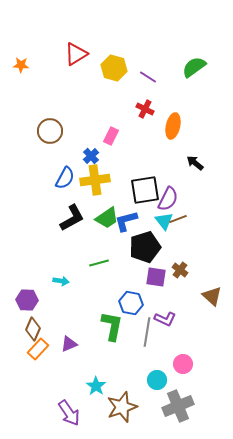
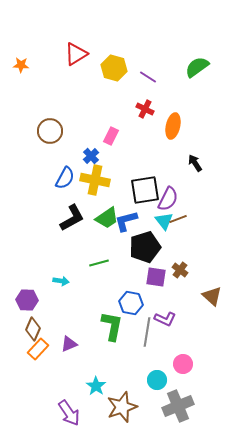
green semicircle: moved 3 px right
black arrow: rotated 18 degrees clockwise
yellow cross: rotated 20 degrees clockwise
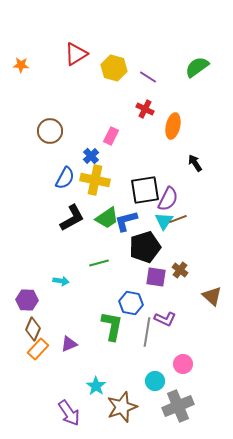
cyan triangle: rotated 12 degrees clockwise
cyan circle: moved 2 px left, 1 px down
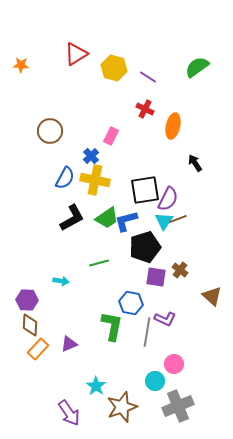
brown diamond: moved 3 px left, 4 px up; rotated 20 degrees counterclockwise
pink circle: moved 9 px left
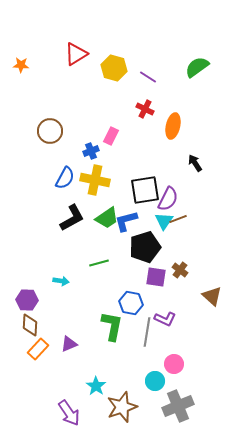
blue cross: moved 5 px up; rotated 21 degrees clockwise
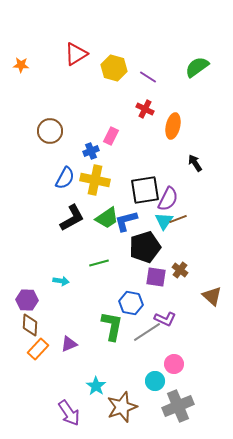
gray line: rotated 48 degrees clockwise
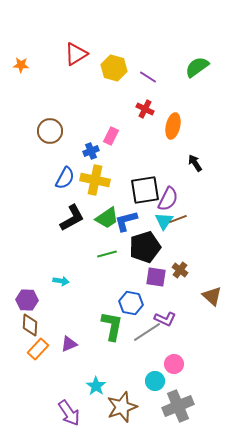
green line: moved 8 px right, 9 px up
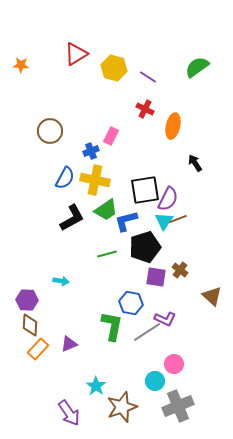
green trapezoid: moved 1 px left, 8 px up
